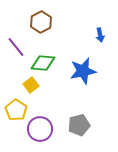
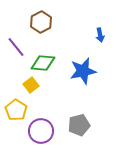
purple circle: moved 1 px right, 2 px down
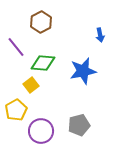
yellow pentagon: rotated 10 degrees clockwise
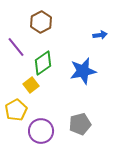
blue arrow: rotated 88 degrees counterclockwise
green diamond: rotated 40 degrees counterclockwise
gray pentagon: moved 1 px right, 1 px up
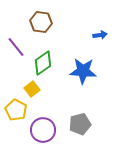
brown hexagon: rotated 25 degrees counterclockwise
blue star: rotated 16 degrees clockwise
yellow square: moved 1 px right, 4 px down
yellow pentagon: rotated 15 degrees counterclockwise
purple circle: moved 2 px right, 1 px up
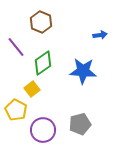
brown hexagon: rotated 15 degrees clockwise
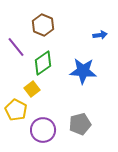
brown hexagon: moved 2 px right, 3 px down
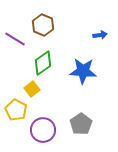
purple line: moved 1 px left, 8 px up; rotated 20 degrees counterclockwise
gray pentagon: moved 1 px right; rotated 20 degrees counterclockwise
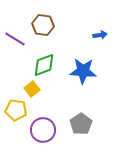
brown hexagon: rotated 15 degrees counterclockwise
green diamond: moved 1 px right, 2 px down; rotated 15 degrees clockwise
yellow pentagon: rotated 20 degrees counterclockwise
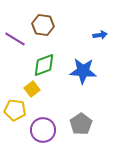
yellow pentagon: moved 1 px left
